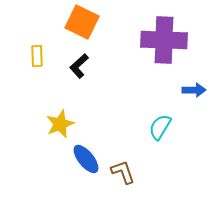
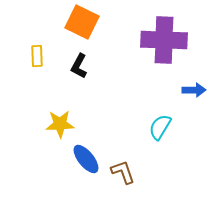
black L-shape: rotated 20 degrees counterclockwise
yellow star: rotated 20 degrees clockwise
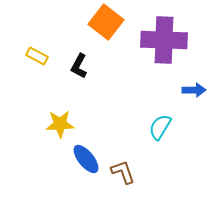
orange square: moved 24 px right; rotated 12 degrees clockwise
yellow rectangle: rotated 60 degrees counterclockwise
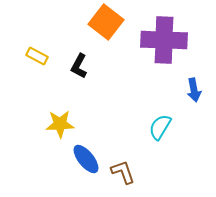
blue arrow: rotated 80 degrees clockwise
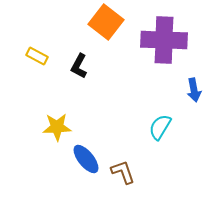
yellow star: moved 3 px left, 3 px down
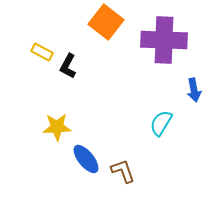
yellow rectangle: moved 5 px right, 4 px up
black L-shape: moved 11 px left
cyan semicircle: moved 1 px right, 4 px up
brown L-shape: moved 1 px up
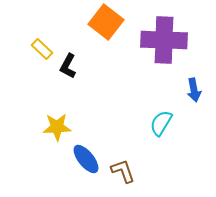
yellow rectangle: moved 3 px up; rotated 15 degrees clockwise
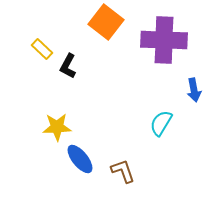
blue ellipse: moved 6 px left
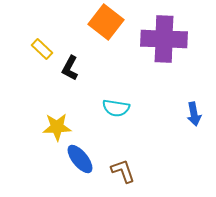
purple cross: moved 1 px up
black L-shape: moved 2 px right, 2 px down
blue arrow: moved 24 px down
cyan semicircle: moved 45 px left, 15 px up; rotated 112 degrees counterclockwise
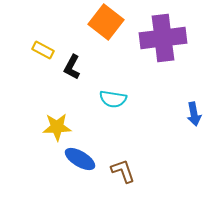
purple cross: moved 1 px left, 1 px up; rotated 9 degrees counterclockwise
yellow rectangle: moved 1 px right, 1 px down; rotated 15 degrees counterclockwise
black L-shape: moved 2 px right, 1 px up
cyan semicircle: moved 3 px left, 9 px up
blue ellipse: rotated 20 degrees counterclockwise
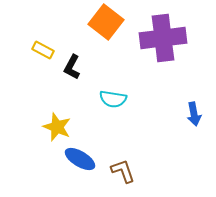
yellow star: rotated 24 degrees clockwise
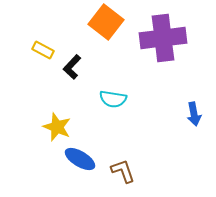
black L-shape: rotated 15 degrees clockwise
